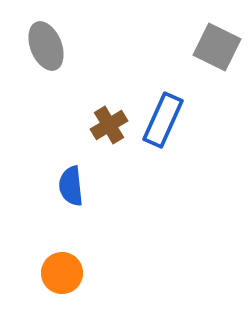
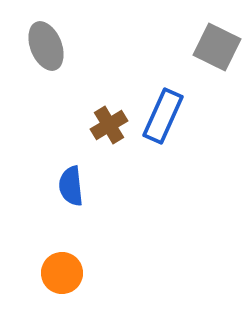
blue rectangle: moved 4 px up
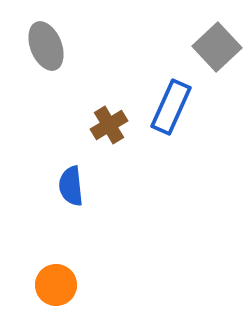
gray square: rotated 21 degrees clockwise
blue rectangle: moved 8 px right, 9 px up
orange circle: moved 6 px left, 12 px down
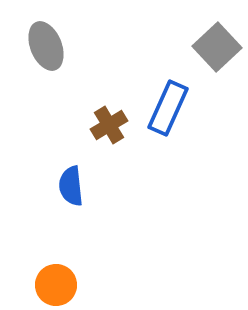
blue rectangle: moved 3 px left, 1 px down
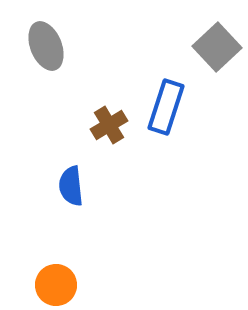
blue rectangle: moved 2 px left, 1 px up; rotated 6 degrees counterclockwise
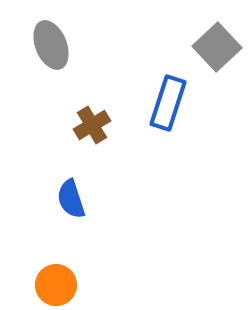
gray ellipse: moved 5 px right, 1 px up
blue rectangle: moved 2 px right, 4 px up
brown cross: moved 17 px left
blue semicircle: moved 13 px down; rotated 12 degrees counterclockwise
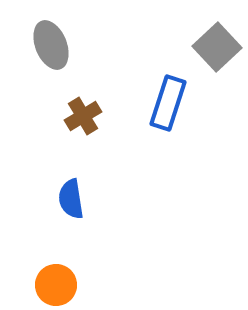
brown cross: moved 9 px left, 9 px up
blue semicircle: rotated 9 degrees clockwise
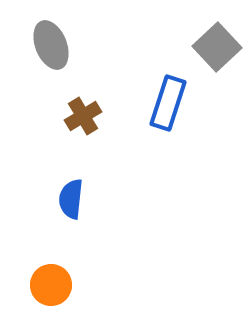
blue semicircle: rotated 15 degrees clockwise
orange circle: moved 5 px left
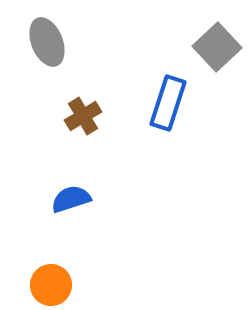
gray ellipse: moved 4 px left, 3 px up
blue semicircle: rotated 66 degrees clockwise
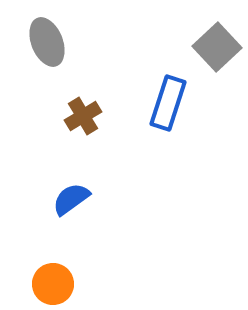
blue semicircle: rotated 18 degrees counterclockwise
orange circle: moved 2 px right, 1 px up
